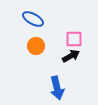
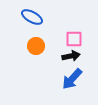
blue ellipse: moved 1 px left, 2 px up
black arrow: rotated 18 degrees clockwise
blue arrow: moved 15 px right, 9 px up; rotated 55 degrees clockwise
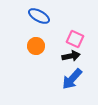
blue ellipse: moved 7 px right, 1 px up
pink square: moved 1 px right; rotated 24 degrees clockwise
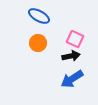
orange circle: moved 2 px right, 3 px up
blue arrow: rotated 15 degrees clockwise
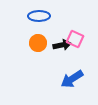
blue ellipse: rotated 30 degrees counterclockwise
black arrow: moved 9 px left, 11 px up
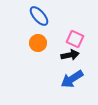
blue ellipse: rotated 50 degrees clockwise
black arrow: moved 8 px right, 10 px down
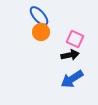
orange circle: moved 3 px right, 11 px up
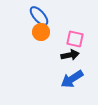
pink square: rotated 12 degrees counterclockwise
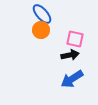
blue ellipse: moved 3 px right, 2 px up
orange circle: moved 2 px up
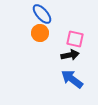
orange circle: moved 1 px left, 3 px down
blue arrow: rotated 70 degrees clockwise
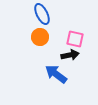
blue ellipse: rotated 15 degrees clockwise
orange circle: moved 4 px down
blue arrow: moved 16 px left, 5 px up
